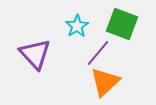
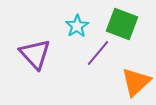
orange triangle: moved 31 px right
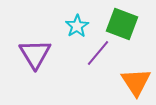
purple triangle: rotated 12 degrees clockwise
orange triangle: rotated 20 degrees counterclockwise
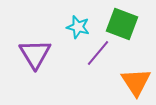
cyan star: moved 1 px right, 1 px down; rotated 25 degrees counterclockwise
